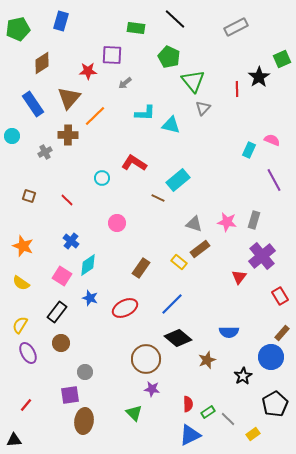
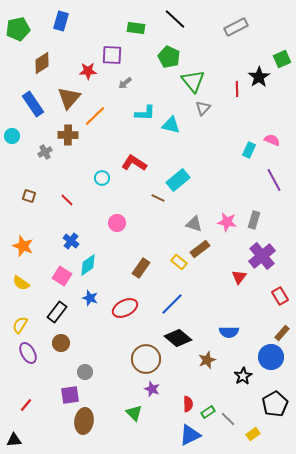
purple star at (152, 389): rotated 14 degrees clockwise
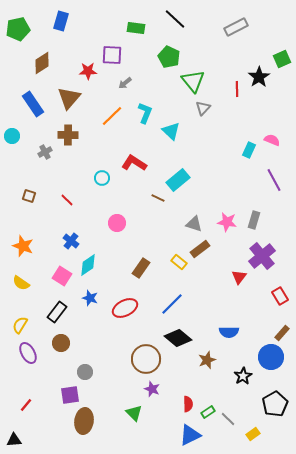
cyan L-shape at (145, 113): rotated 70 degrees counterclockwise
orange line at (95, 116): moved 17 px right
cyan triangle at (171, 125): moved 6 px down; rotated 30 degrees clockwise
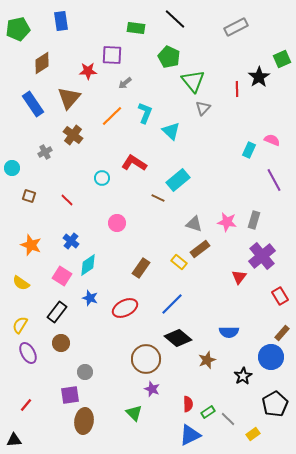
blue rectangle at (61, 21): rotated 24 degrees counterclockwise
brown cross at (68, 135): moved 5 px right; rotated 36 degrees clockwise
cyan circle at (12, 136): moved 32 px down
orange star at (23, 246): moved 8 px right, 1 px up
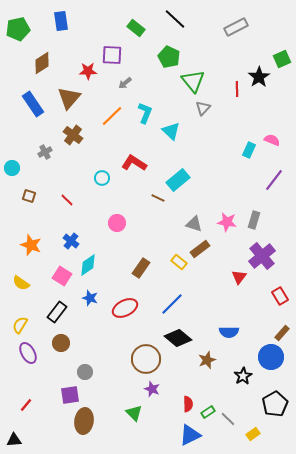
green rectangle at (136, 28): rotated 30 degrees clockwise
purple line at (274, 180): rotated 65 degrees clockwise
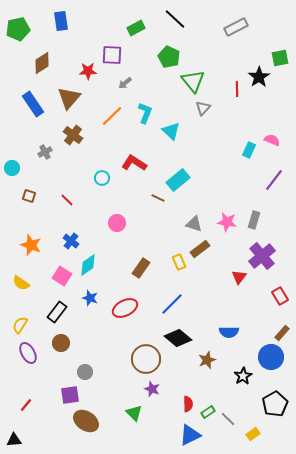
green rectangle at (136, 28): rotated 66 degrees counterclockwise
green square at (282, 59): moved 2 px left, 1 px up; rotated 12 degrees clockwise
yellow rectangle at (179, 262): rotated 28 degrees clockwise
brown ellipse at (84, 421): moved 2 px right; rotated 65 degrees counterclockwise
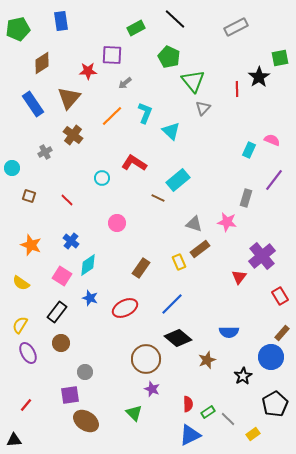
gray rectangle at (254, 220): moved 8 px left, 22 px up
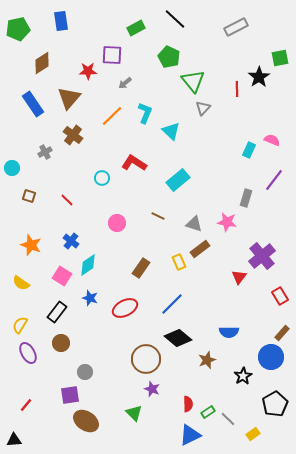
brown line at (158, 198): moved 18 px down
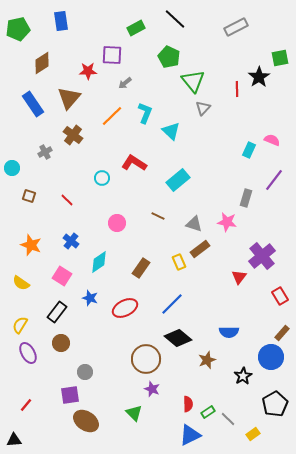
cyan diamond at (88, 265): moved 11 px right, 3 px up
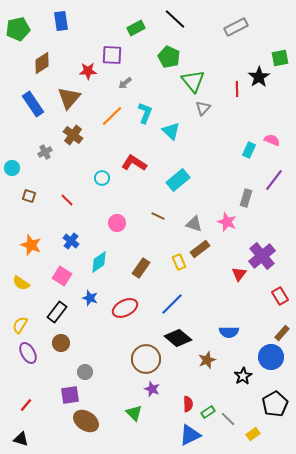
pink star at (227, 222): rotated 12 degrees clockwise
red triangle at (239, 277): moved 3 px up
black triangle at (14, 440): moved 7 px right, 1 px up; rotated 21 degrees clockwise
